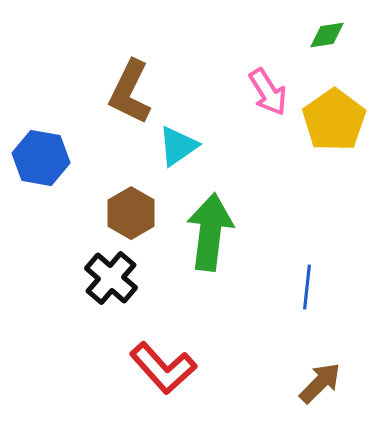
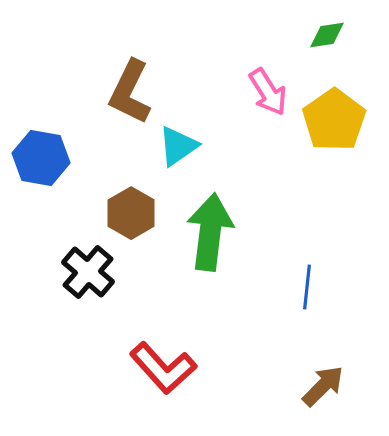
black cross: moved 23 px left, 6 px up
brown arrow: moved 3 px right, 3 px down
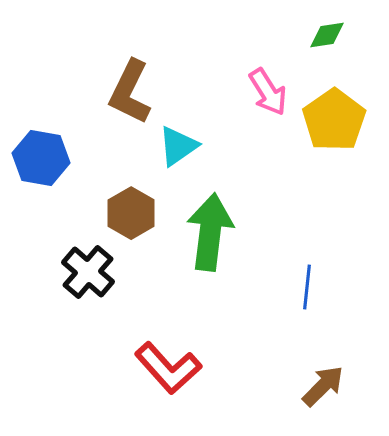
red L-shape: moved 5 px right
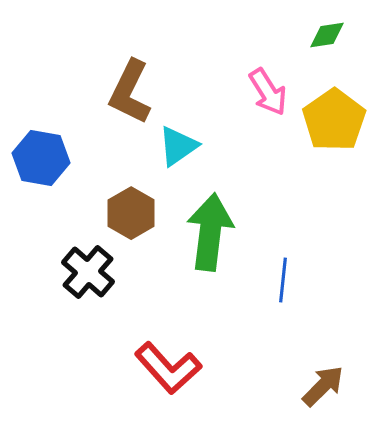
blue line: moved 24 px left, 7 px up
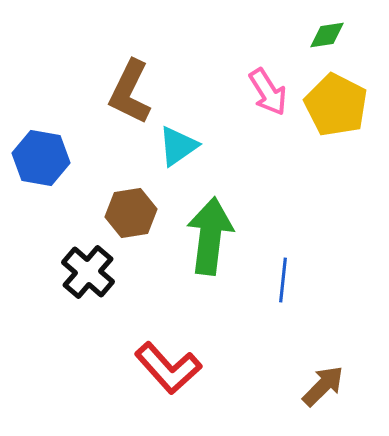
yellow pentagon: moved 2 px right, 15 px up; rotated 10 degrees counterclockwise
brown hexagon: rotated 21 degrees clockwise
green arrow: moved 4 px down
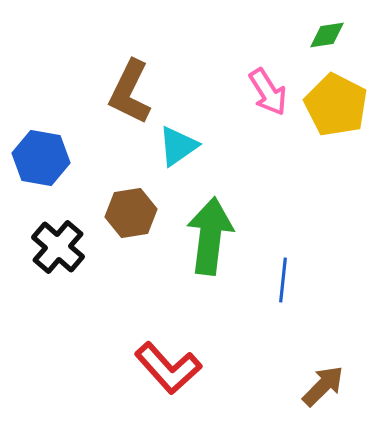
black cross: moved 30 px left, 25 px up
